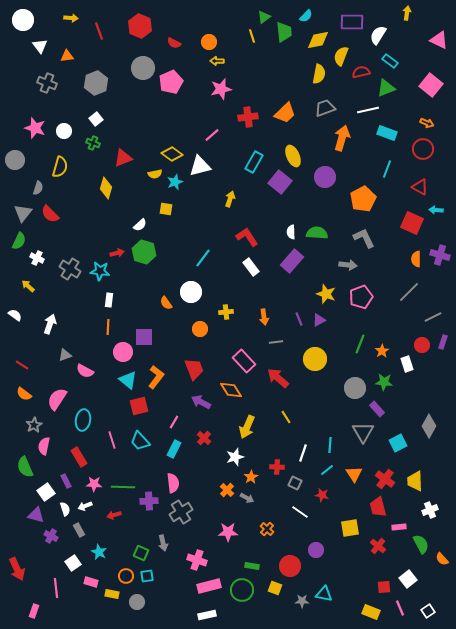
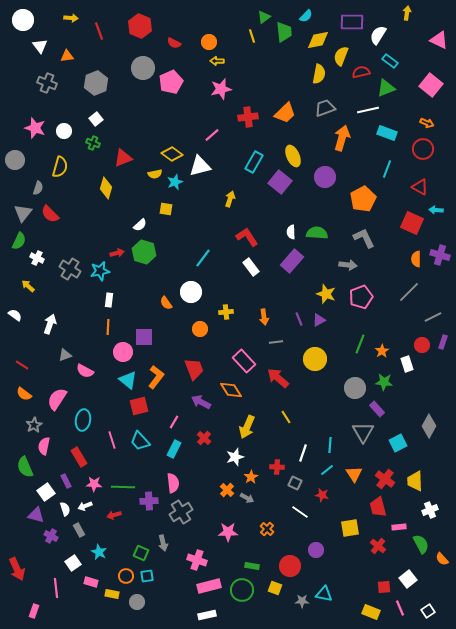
cyan star at (100, 271): rotated 18 degrees counterclockwise
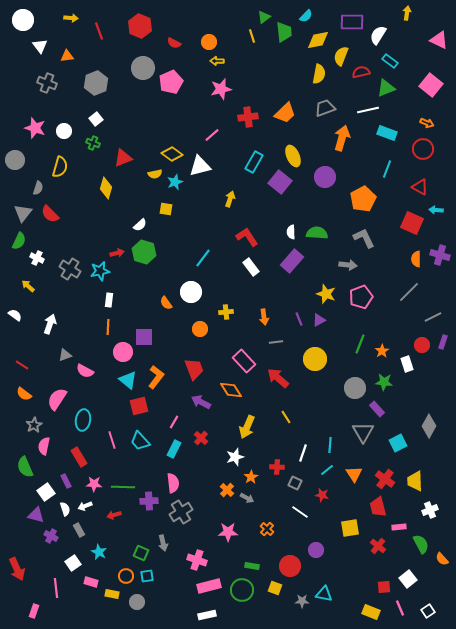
red cross at (204, 438): moved 3 px left
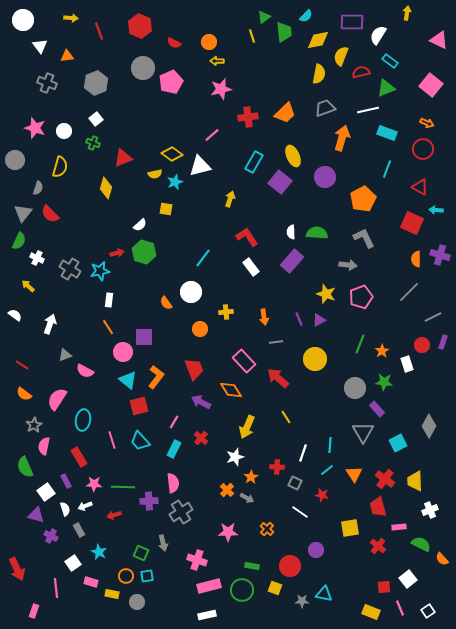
orange line at (108, 327): rotated 35 degrees counterclockwise
green semicircle at (421, 544): rotated 36 degrees counterclockwise
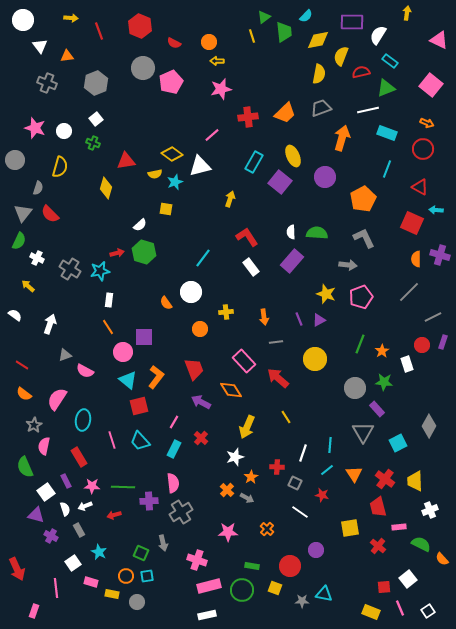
gray trapezoid at (325, 108): moved 4 px left
red triangle at (123, 158): moved 3 px right, 3 px down; rotated 12 degrees clockwise
pink star at (94, 484): moved 2 px left, 2 px down
